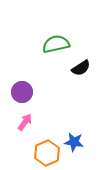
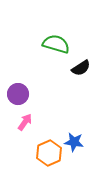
green semicircle: rotated 28 degrees clockwise
purple circle: moved 4 px left, 2 px down
orange hexagon: moved 2 px right
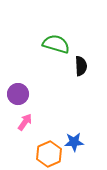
black semicircle: moved 2 px up; rotated 60 degrees counterclockwise
blue star: rotated 12 degrees counterclockwise
orange hexagon: moved 1 px down
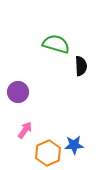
purple circle: moved 2 px up
pink arrow: moved 8 px down
blue star: moved 3 px down
orange hexagon: moved 1 px left, 1 px up
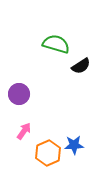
black semicircle: rotated 60 degrees clockwise
purple circle: moved 1 px right, 2 px down
pink arrow: moved 1 px left, 1 px down
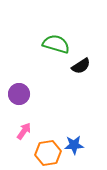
orange hexagon: rotated 15 degrees clockwise
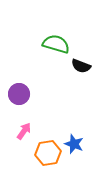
black semicircle: rotated 54 degrees clockwise
blue star: moved 1 px up; rotated 24 degrees clockwise
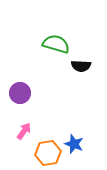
black semicircle: rotated 18 degrees counterclockwise
purple circle: moved 1 px right, 1 px up
